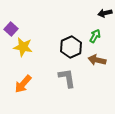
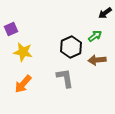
black arrow: rotated 24 degrees counterclockwise
purple square: rotated 24 degrees clockwise
green arrow: rotated 24 degrees clockwise
yellow star: moved 5 px down
brown arrow: rotated 18 degrees counterclockwise
gray L-shape: moved 2 px left
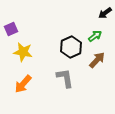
brown arrow: rotated 138 degrees clockwise
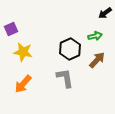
green arrow: rotated 24 degrees clockwise
black hexagon: moved 1 px left, 2 px down
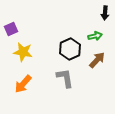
black arrow: rotated 48 degrees counterclockwise
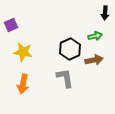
purple square: moved 4 px up
brown arrow: moved 3 px left; rotated 36 degrees clockwise
orange arrow: rotated 30 degrees counterclockwise
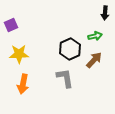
yellow star: moved 4 px left, 2 px down; rotated 12 degrees counterclockwise
brown arrow: rotated 36 degrees counterclockwise
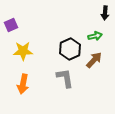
yellow star: moved 4 px right, 3 px up
